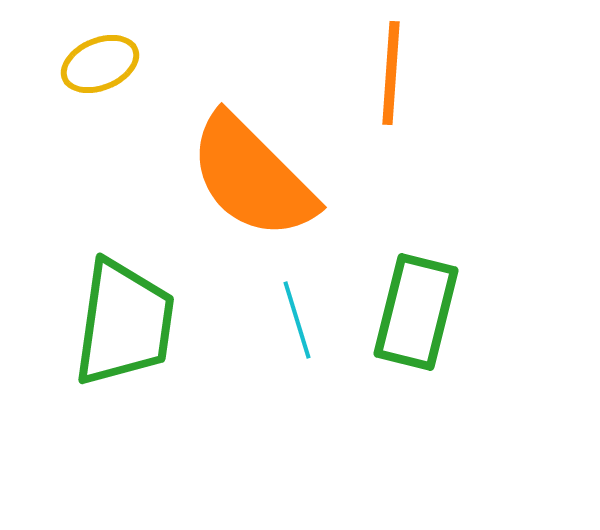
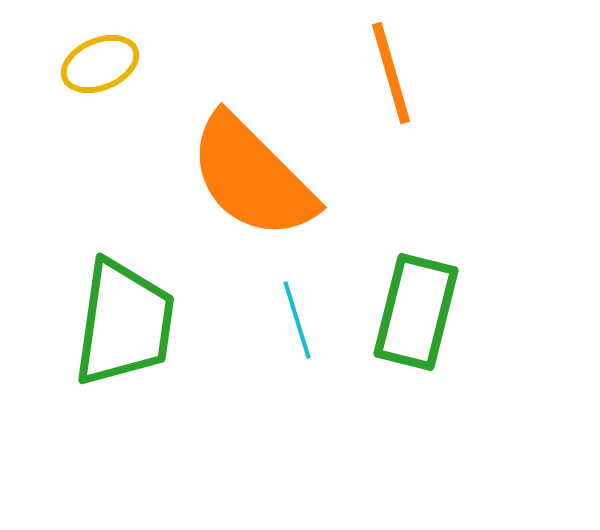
orange line: rotated 20 degrees counterclockwise
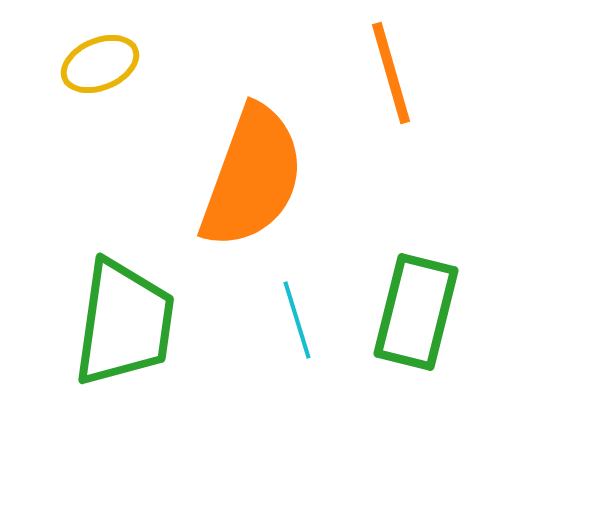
orange semicircle: rotated 115 degrees counterclockwise
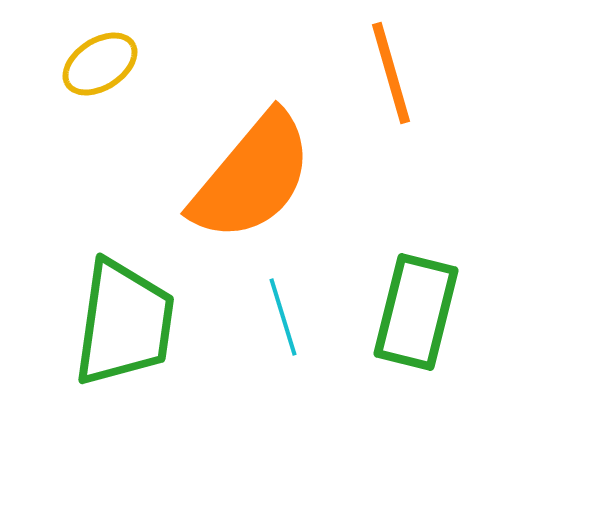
yellow ellipse: rotated 10 degrees counterclockwise
orange semicircle: rotated 20 degrees clockwise
cyan line: moved 14 px left, 3 px up
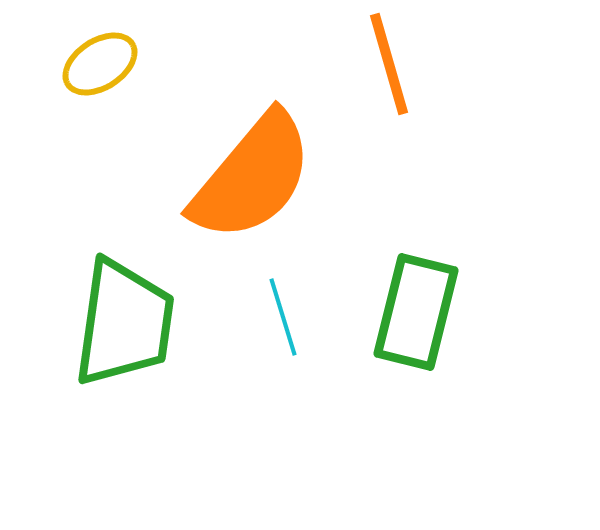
orange line: moved 2 px left, 9 px up
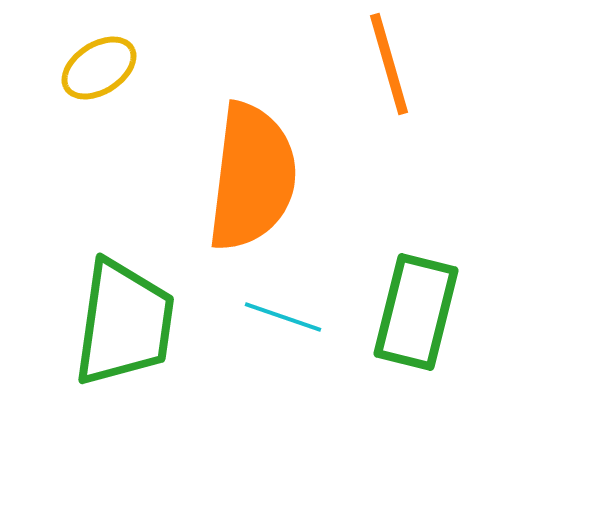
yellow ellipse: moved 1 px left, 4 px down
orange semicircle: rotated 33 degrees counterclockwise
cyan line: rotated 54 degrees counterclockwise
